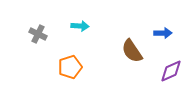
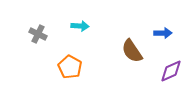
orange pentagon: rotated 25 degrees counterclockwise
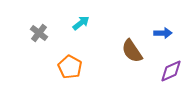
cyan arrow: moved 1 px right, 3 px up; rotated 42 degrees counterclockwise
gray cross: moved 1 px right, 1 px up; rotated 12 degrees clockwise
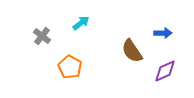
gray cross: moved 3 px right, 3 px down
purple diamond: moved 6 px left
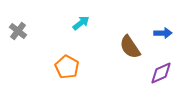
gray cross: moved 24 px left, 5 px up
brown semicircle: moved 2 px left, 4 px up
orange pentagon: moved 3 px left
purple diamond: moved 4 px left, 2 px down
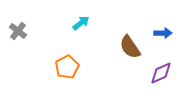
orange pentagon: rotated 15 degrees clockwise
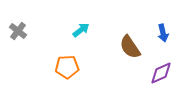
cyan arrow: moved 7 px down
blue arrow: rotated 78 degrees clockwise
orange pentagon: rotated 25 degrees clockwise
